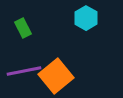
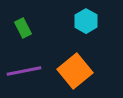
cyan hexagon: moved 3 px down
orange square: moved 19 px right, 5 px up
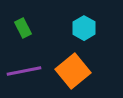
cyan hexagon: moved 2 px left, 7 px down
orange square: moved 2 px left
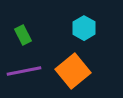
green rectangle: moved 7 px down
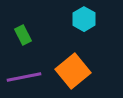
cyan hexagon: moved 9 px up
purple line: moved 6 px down
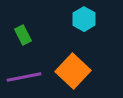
orange square: rotated 8 degrees counterclockwise
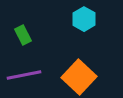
orange square: moved 6 px right, 6 px down
purple line: moved 2 px up
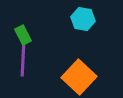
cyan hexagon: moved 1 px left; rotated 20 degrees counterclockwise
purple line: moved 1 px left, 16 px up; rotated 76 degrees counterclockwise
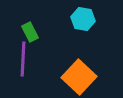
green rectangle: moved 7 px right, 3 px up
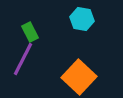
cyan hexagon: moved 1 px left
purple line: rotated 24 degrees clockwise
